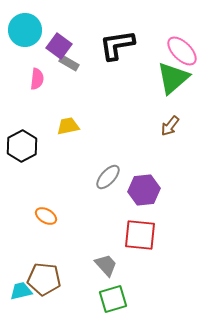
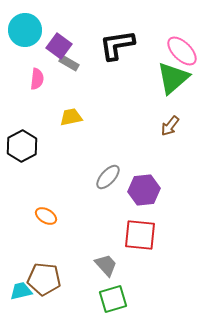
yellow trapezoid: moved 3 px right, 9 px up
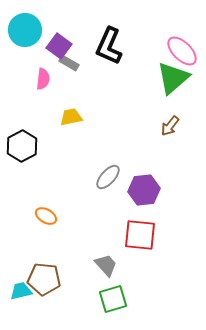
black L-shape: moved 8 px left, 1 px down; rotated 57 degrees counterclockwise
pink semicircle: moved 6 px right
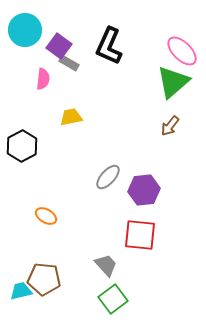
green triangle: moved 4 px down
green square: rotated 20 degrees counterclockwise
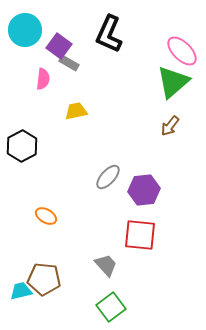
black L-shape: moved 12 px up
yellow trapezoid: moved 5 px right, 6 px up
green square: moved 2 px left, 8 px down
